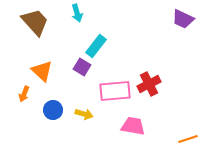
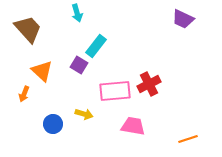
brown trapezoid: moved 7 px left, 7 px down
purple square: moved 3 px left, 2 px up
blue circle: moved 14 px down
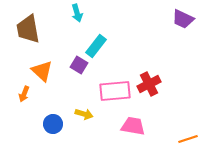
brown trapezoid: rotated 148 degrees counterclockwise
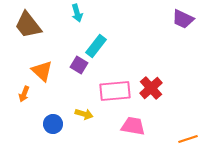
brown trapezoid: moved 4 px up; rotated 28 degrees counterclockwise
red cross: moved 2 px right, 4 px down; rotated 15 degrees counterclockwise
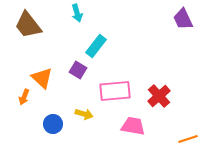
purple trapezoid: rotated 40 degrees clockwise
purple square: moved 1 px left, 5 px down
orange triangle: moved 7 px down
red cross: moved 8 px right, 8 px down
orange arrow: moved 3 px down
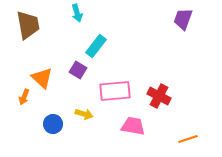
purple trapezoid: rotated 45 degrees clockwise
brown trapezoid: rotated 152 degrees counterclockwise
red cross: rotated 20 degrees counterclockwise
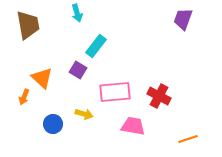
pink rectangle: moved 1 px down
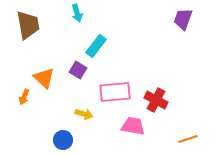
orange triangle: moved 2 px right
red cross: moved 3 px left, 4 px down
blue circle: moved 10 px right, 16 px down
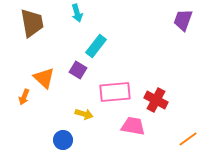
purple trapezoid: moved 1 px down
brown trapezoid: moved 4 px right, 2 px up
orange line: rotated 18 degrees counterclockwise
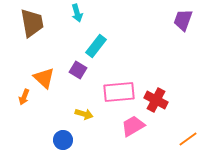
pink rectangle: moved 4 px right
pink trapezoid: rotated 40 degrees counterclockwise
